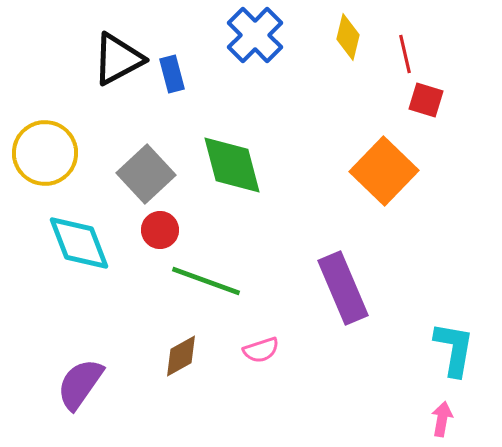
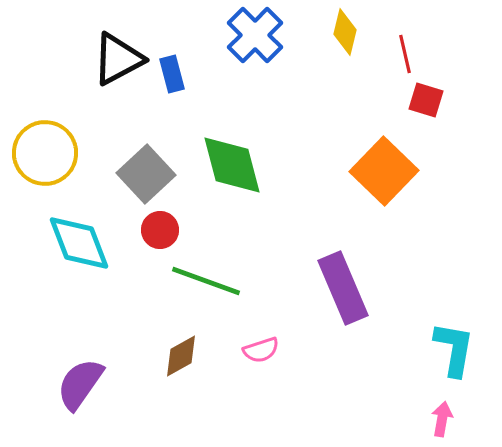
yellow diamond: moved 3 px left, 5 px up
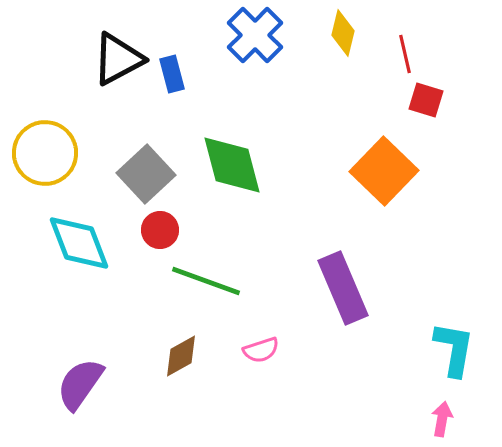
yellow diamond: moved 2 px left, 1 px down
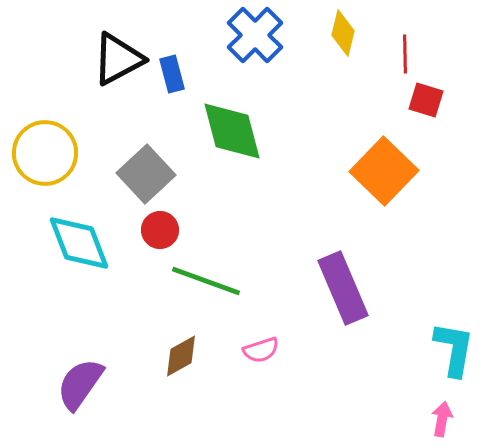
red line: rotated 12 degrees clockwise
green diamond: moved 34 px up
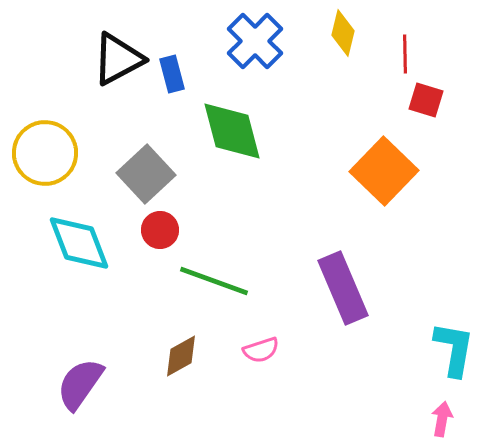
blue cross: moved 6 px down
green line: moved 8 px right
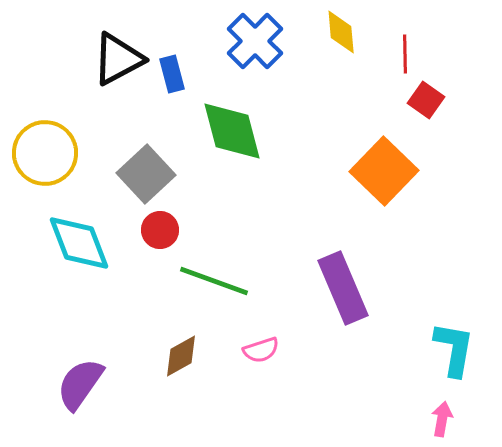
yellow diamond: moved 2 px left, 1 px up; rotated 18 degrees counterclockwise
red square: rotated 18 degrees clockwise
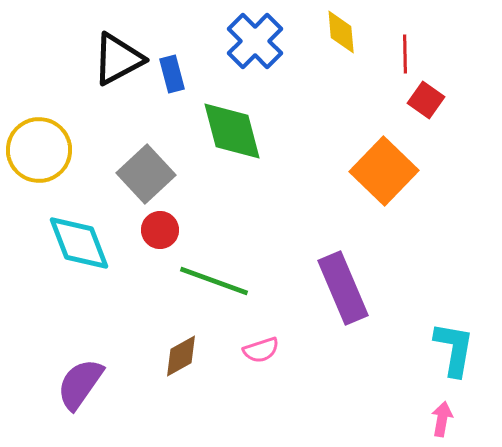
yellow circle: moved 6 px left, 3 px up
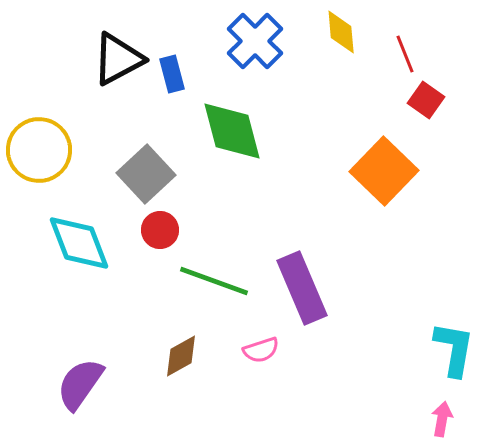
red line: rotated 21 degrees counterclockwise
purple rectangle: moved 41 px left
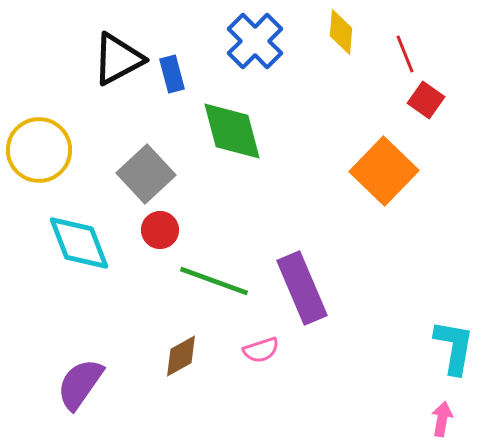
yellow diamond: rotated 9 degrees clockwise
cyan L-shape: moved 2 px up
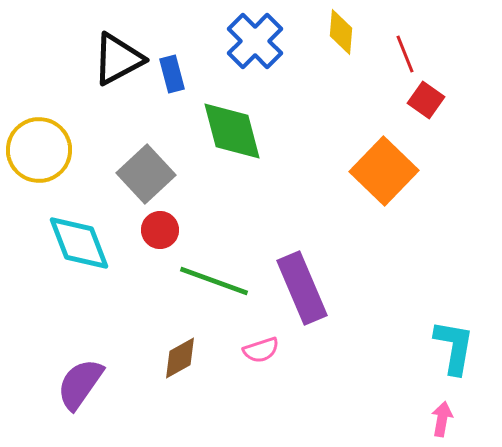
brown diamond: moved 1 px left, 2 px down
